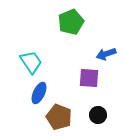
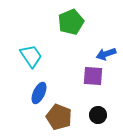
cyan trapezoid: moved 6 px up
purple square: moved 4 px right, 2 px up
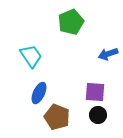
blue arrow: moved 2 px right
purple square: moved 2 px right, 16 px down
brown pentagon: moved 2 px left
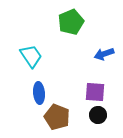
blue arrow: moved 4 px left
blue ellipse: rotated 30 degrees counterclockwise
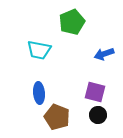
green pentagon: moved 1 px right
cyan trapezoid: moved 8 px right, 6 px up; rotated 135 degrees clockwise
purple square: rotated 10 degrees clockwise
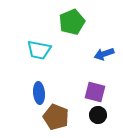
brown pentagon: moved 1 px left
